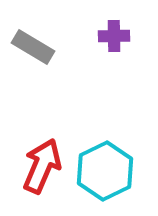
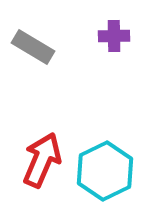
red arrow: moved 6 px up
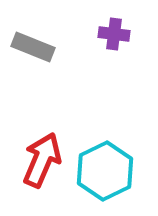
purple cross: moved 2 px up; rotated 8 degrees clockwise
gray rectangle: rotated 9 degrees counterclockwise
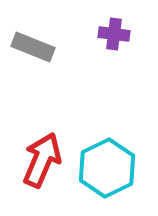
cyan hexagon: moved 2 px right, 3 px up
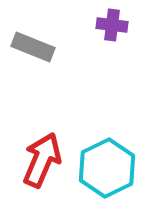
purple cross: moved 2 px left, 9 px up
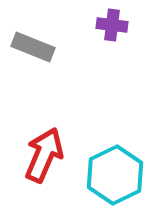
red arrow: moved 2 px right, 5 px up
cyan hexagon: moved 8 px right, 7 px down
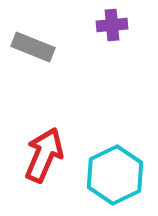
purple cross: rotated 12 degrees counterclockwise
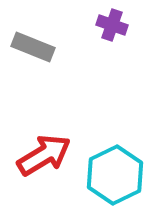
purple cross: rotated 24 degrees clockwise
red arrow: rotated 36 degrees clockwise
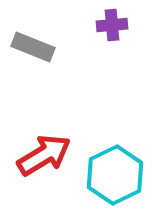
purple cross: rotated 24 degrees counterclockwise
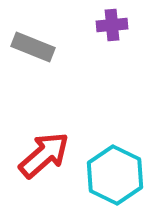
red arrow: rotated 10 degrees counterclockwise
cyan hexagon: rotated 8 degrees counterclockwise
